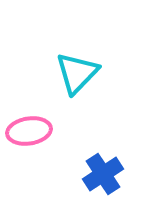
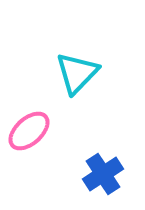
pink ellipse: rotated 33 degrees counterclockwise
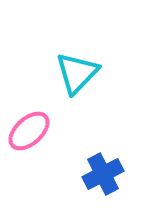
blue cross: rotated 6 degrees clockwise
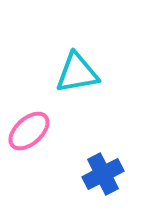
cyan triangle: rotated 36 degrees clockwise
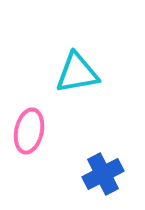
pink ellipse: rotated 36 degrees counterclockwise
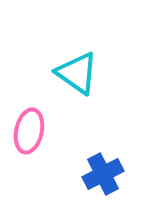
cyan triangle: rotated 45 degrees clockwise
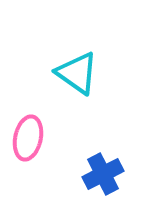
pink ellipse: moved 1 px left, 7 px down
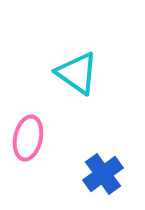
blue cross: rotated 9 degrees counterclockwise
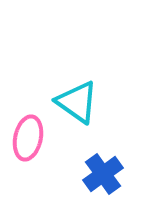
cyan triangle: moved 29 px down
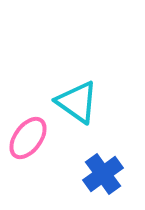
pink ellipse: rotated 24 degrees clockwise
